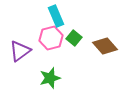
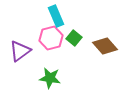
green star: rotated 25 degrees clockwise
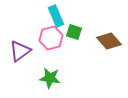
green square: moved 6 px up; rotated 21 degrees counterclockwise
brown diamond: moved 4 px right, 5 px up
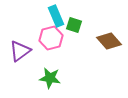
green square: moved 7 px up
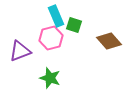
purple triangle: rotated 15 degrees clockwise
green star: rotated 10 degrees clockwise
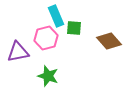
green square: moved 3 px down; rotated 14 degrees counterclockwise
pink hexagon: moved 5 px left
purple triangle: moved 2 px left, 1 px down; rotated 10 degrees clockwise
green star: moved 2 px left, 2 px up
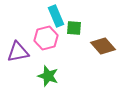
brown diamond: moved 6 px left, 5 px down
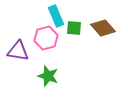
brown diamond: moved 18 px up
purple triangle: moved 1 px up; rotated 20 degrees clockwise
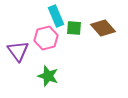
purple triangle: rotated 45 degrees clockwise
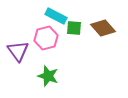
cyan rectangle: rotated 40 degrees counterclockwise
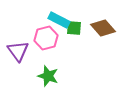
cyan rectangle: moved 3 px right, 4 px down
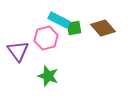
green square: rotated 14 degrees counterclockwise
